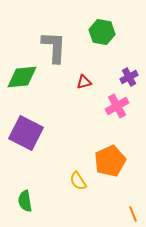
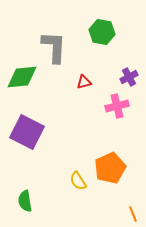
pink cross: rotated 15 degrees clockwise
purple square: moved 1 px right, 1 px up
orange pentagon: moved 7 px down
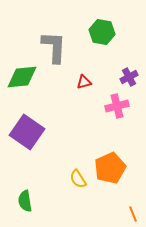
purple square: rotated 8 degrees clockwise
yellow semicircle: moved 2 px up
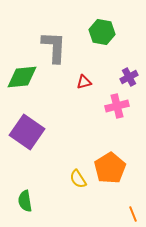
orange pentagon: rotated 8 degrees counterclockwise
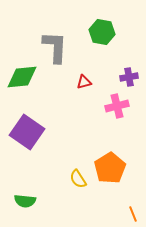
gray L-shape: moved 1 px right
purple cross: rotated 18 degrees clockwise
green semicircle: rotated 75 degrees counterclockwise
